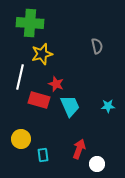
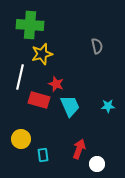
green cross: moved 2 px down
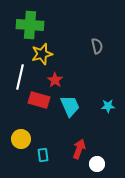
red star: moved 1 px left, 4 px up; rotated 14 degrees clockwise
